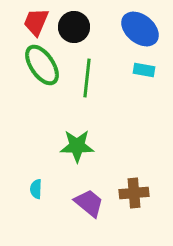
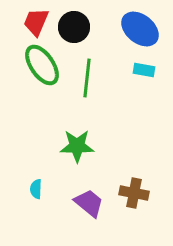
brown cross: rotated 16 degrees clockwise
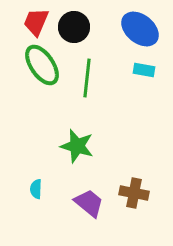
green star: rotated 16 degrees clockwise
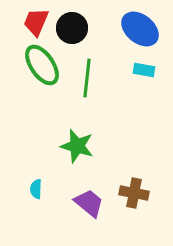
black circle: moved 2 px left, 1 px down
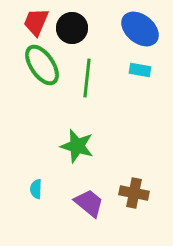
cyan rectangle: moved 4 px left
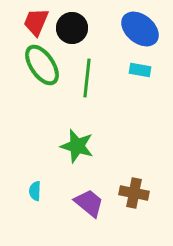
cyan semicircle: moved 1 px left, 2 px down
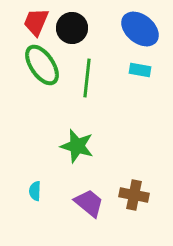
brown cross: moved 2 px down
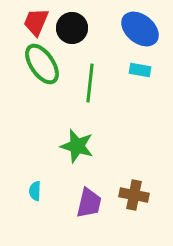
green ellipse: moved 1 px up
green line: moved 3 px right, 5 px down
purple trapezoid: rotated 64 degrees clockwise
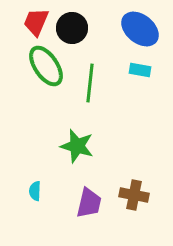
green ellipse: moved 4 px right, 2 px down
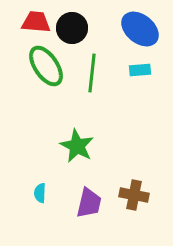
red trapezoid: rotated 72 degrees clockwise
cyan rectangle: rotated 15 degrees counterclockwise
green line: moved 2 px right, 10 px up
green star: rotated 12 degrees clockwise
cyan semicircle: moved 5 px right, 2 px down
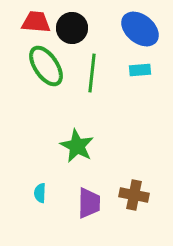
purple trapezoid: rotated 12 degrees counterclockwise
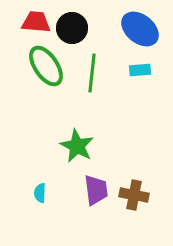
purple trapezoid: moved 7 px right, 13 px up; rotated 8 degrees counterclockwise
